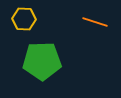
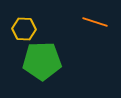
yellow hexagon: moved 10 px down
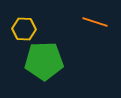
green pentagon: moved 2 px right
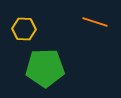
green pentagon: moved 1 px right, 7 px down
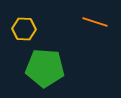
green pentagon: rotated 6 degrees clockwise
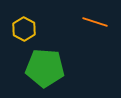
yellow hexagon: rotated 25 degrees clockwise
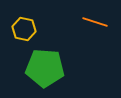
yellow hexagon: rotated 15 degrees counterclockwise
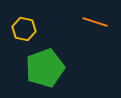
green pentagon: rotated 24 degrees counterclockwise
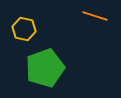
orange line: moved 6 px up
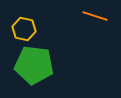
green pentagon: moved 11 px left, 3 px up; rotated 27 degrees clockwise
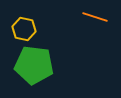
orange line: moved 1 px down
